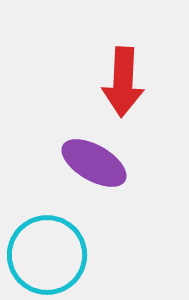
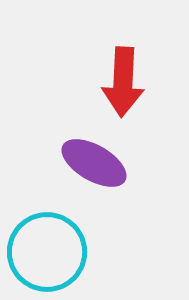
cyan circle: moved 3 px up
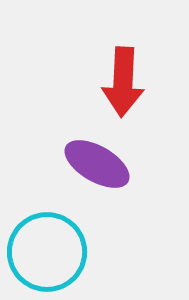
purple ellipse: moved 3 px right, 1 px down
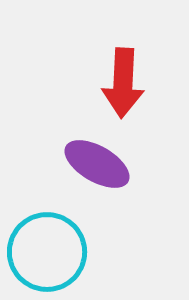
red arrow: moved 1 px down
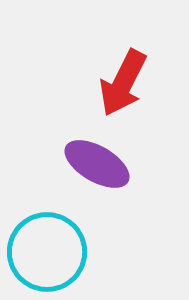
red arrow: rotated 24 degrees clockwise
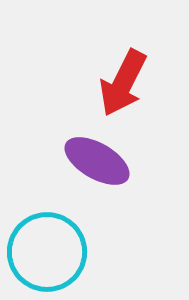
purple ellipse: moved 3 px up
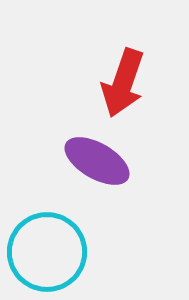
red arrow: rotated 8 degrees counterclockwise
